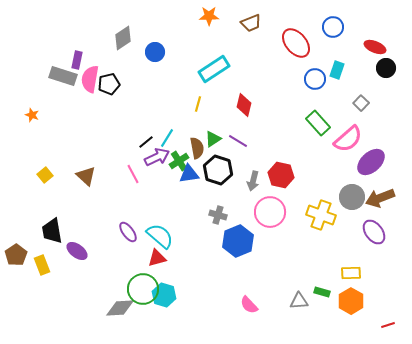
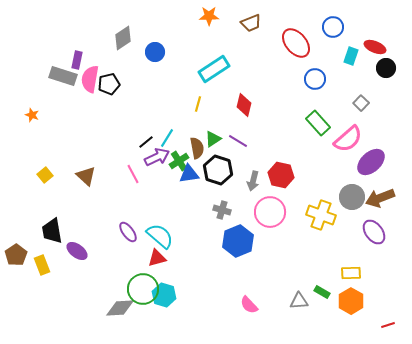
cyan rectangle at (337, 70): moved 14 px right, 14 px up
gray cross at (218, 215): moved 4 px right, 5 px up
green rectangle at (322, 292): rotated 14 degrees clockwise
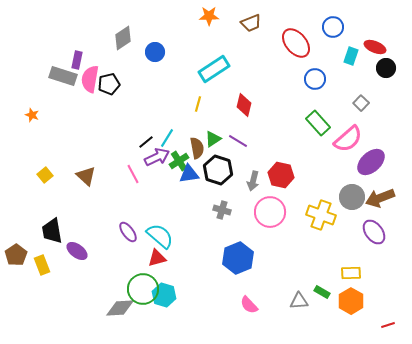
blue hexagon at (238, 241): moved 17 px down
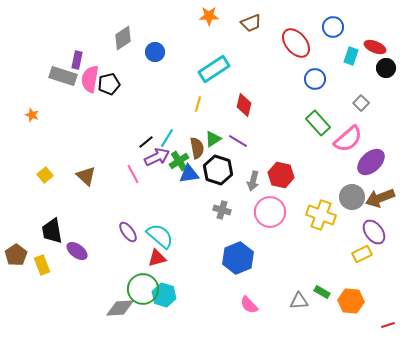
yellow rectangle at (351, 273): moved 11 px right, 19 px up; rotated 24 degrees counterclockwise
orange hexagon at (351, 301): rotated 25 degrees counterclockwise
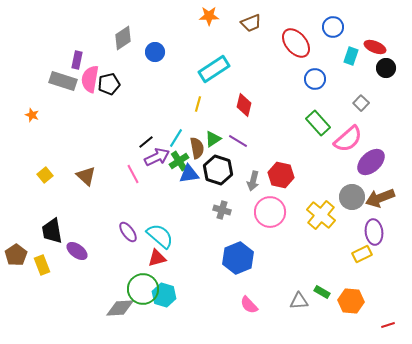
gray rectangle at (63, 76): moved 5 px down
cyan line at (167, 138): moved 9 px right
yellow cross at (321, 215): rotated 20 degrees clockwise
purple ellipse at (374, 232): rotated 30 degrees clockwise
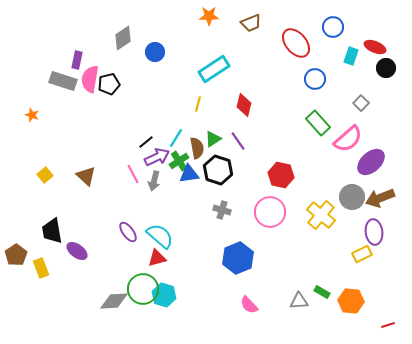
purple line at (238, 141): rotated 24 degrees clockwise
gray arrow at (253, 181): moved 99 px left
yellow rectangle at (42, 265): moved 1 px left, 3 px down
gray diamond at (120, 308): moved 6 px left, 7 px up
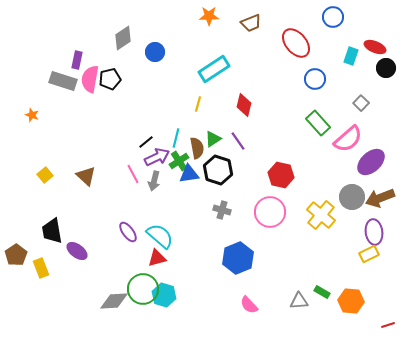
blue circle at (333, 27): moved 10 px up
black pentagon at (109, 84): moved 1 px right, 5 px up
cyan line at (176, 138): rotated 18 degrees counterclockwise
yellow rectangle at (362, 254): moved 7 px right
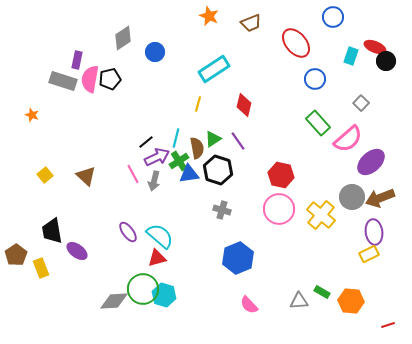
orange star at (209, 16): rotated 24 degrees clockwise
black circle at (386, 68): moved 7 px up
pink circle at (270, 212): moved 9 px right, 3 px up
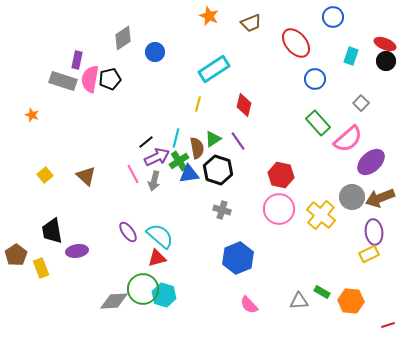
red ellipse at (375, 47): moved 10 px right, 3 px up
purple ellipse at (77, 251): rotated 45 degrees counterclockwise
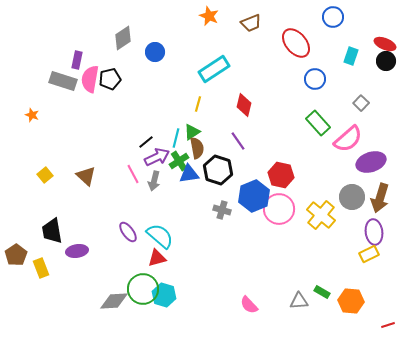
green triangle at (213, 139): moved 21 px left, 7 px up
purple ellipse at (371, 162): rotated 24 degrees clockwise
brown arrow at (380, 198): rotated 52 degrees counterclockwise
blue hexagon at (238, 258): moved 16 px right, 62 px up
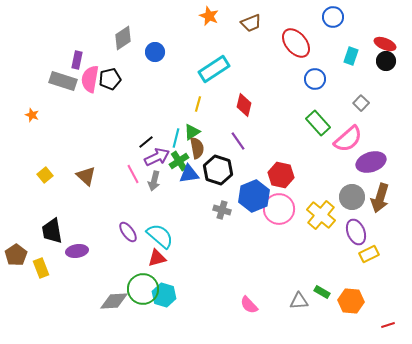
purple ellipse at (374, 232): moved 18 px left; rotated 15 degrees counterclockwise
